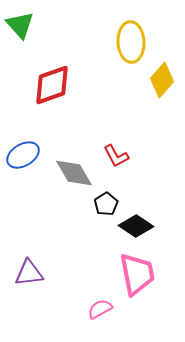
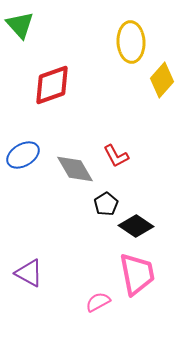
gray diamond: moved 1 px right, 4 px up
purple triangle: rotated 36 degrees clockwise
pink semicircle: moved 2 px left, 7 px up
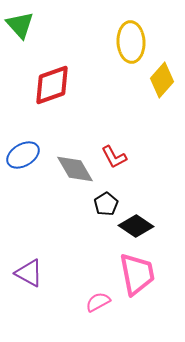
red L-shape: moved 2 px left, 1 px down
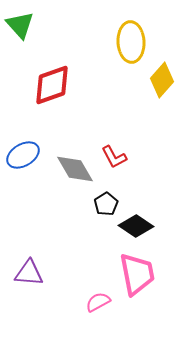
purple triangle: rotated 24 degrees counterclockwise
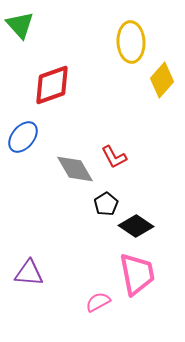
blue ellipse: moved 18 px up; rotated 20 degrees counterclockwise
